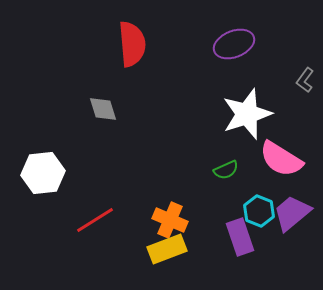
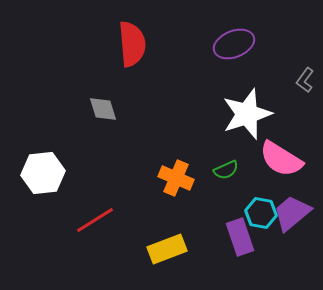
cyan hexagon: moved 2 px right, 2 px down; rotated 12 degrees counterclockwise
orange cross: moved 6 px right, 42 px up
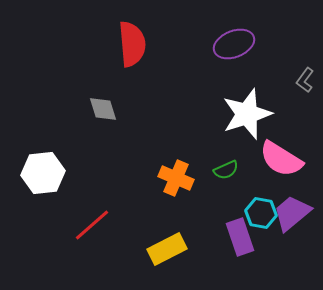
red line: moved 3 px left, 5 px down; rotated 9 degrees counterclockwise
yellow rectangle: rotated 6 degrees counterclockwise
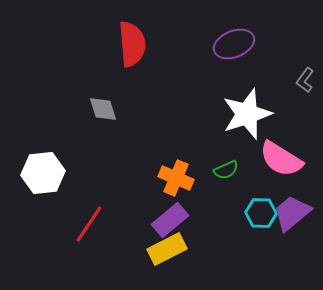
cyan hexagon: rotated 8 degrees counterclockwise
red line: moved 3 px left, 1 px up; rotated 15 degrees counterclockwise
purple rectangle: moved 70 px left, 17 px up; rotated 69 degrees clockwise
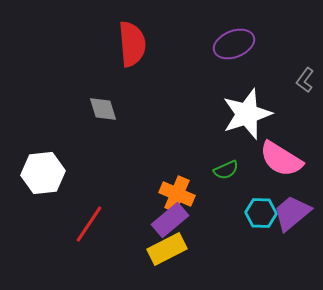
orange cross: moved 1 px right, 16 px down
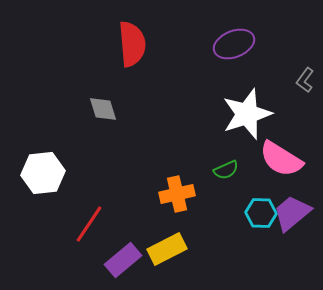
orange cross: rotated 36 degrees counterclockwise
purple rectangle: moved 47 px left, 40 px down
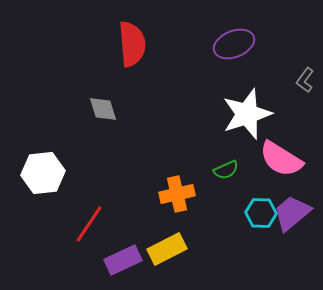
purple rectangle: rotated 15 degrees clockwise
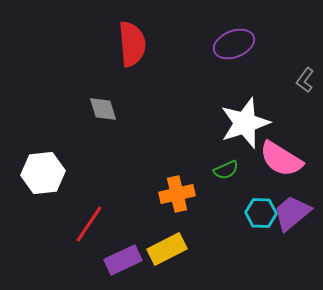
white star: moved 2 px left, 9 px down
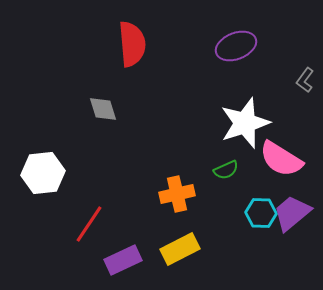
purple ellipse: moved 2 px right, 2 px down
yellow rectangle: moved 13 px right
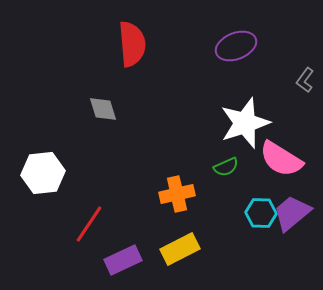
green semicircle: moved 3 px up
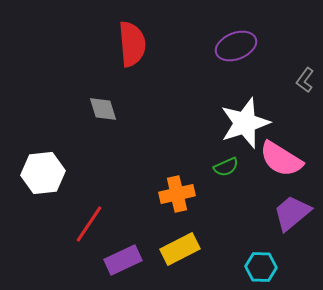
cyan hexagon: moved 54 px down
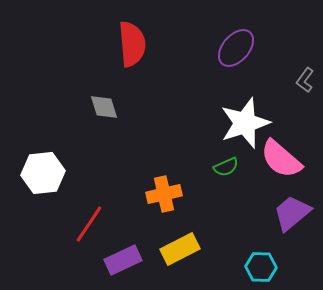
purple ellipse: moved 2 px down; rotated 27 degrees counterclockwise
gray diamond: moved 1 px right, 2 px up
pink semicircle: rotated 9 degrees clockwise
orange cross: moved 13 px left
